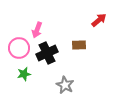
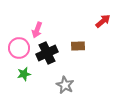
red arrow: moved 4 px right, 1 px down
brown rectangle: moved 1 px left, 1 px down
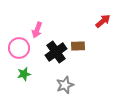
black cross: moved 9 px right, 1 px up; rotated 10 degrees counterclockwise
gray star: rotated 24 degrees clockwise
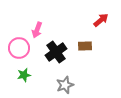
red arrow: moved 2 px left, 1 px up
brown rectangle: moved 7 px right
green star: moved 1 px down
